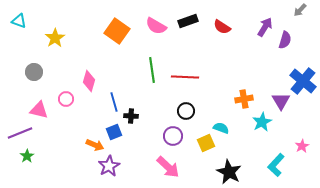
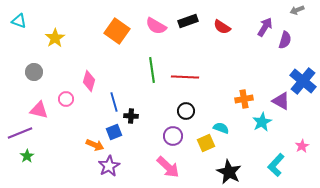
gray arrow: moved 3 px left; rotated 24 degrees clockwise
purple triangle: rotated 30 degrees counterclockwise
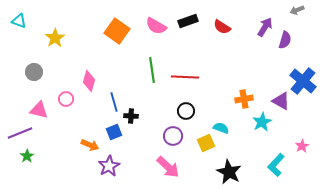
orange arrow: moved 5 px left
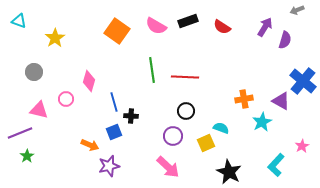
purple star: rotated 15 degrees clockwise
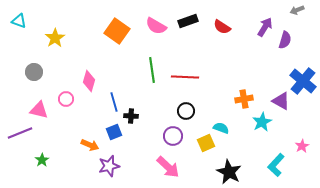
green star: moved 15 px right, 4 px down
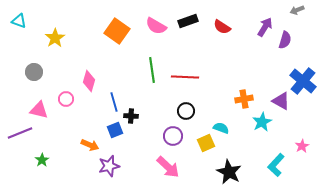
blue square: moved 1 px right, 2 px up
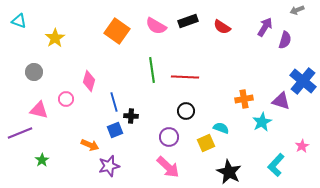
purple triangle: rotated 12 degrees counterclockwise
purple circle: moved 4 px left, 1 px down
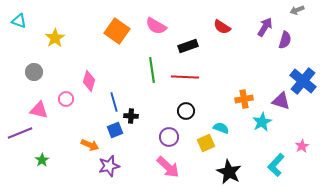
black rectangle: moved 25 px down
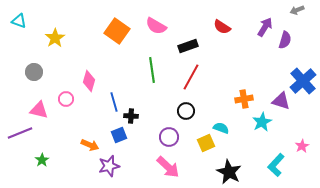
red line: moved 6 px right; rotated 64 degrees counterclockwise
blue cross: rotated 8 degrees clockwise
blue square: moved 4 px right, 5 px down
